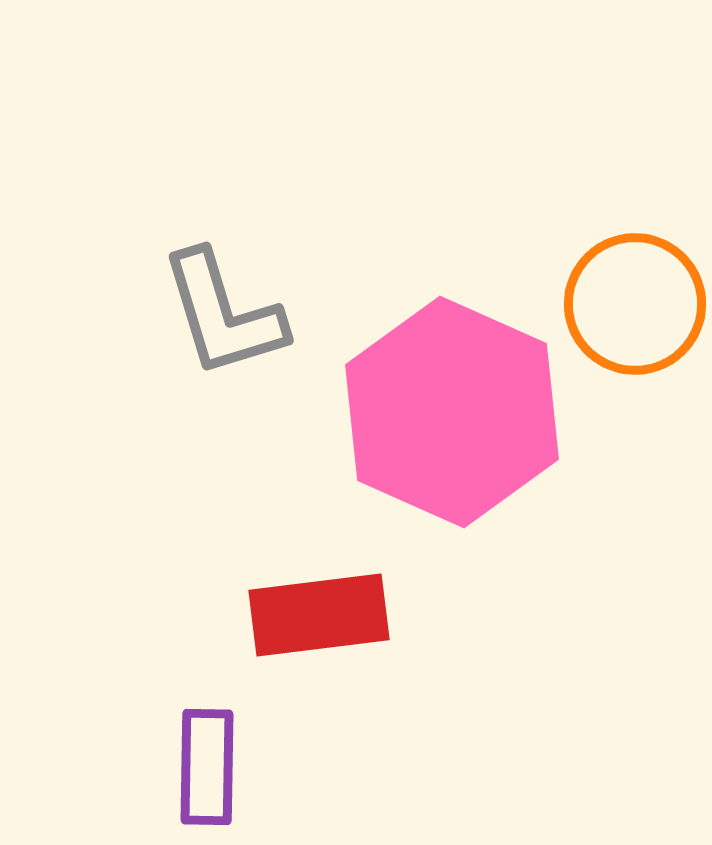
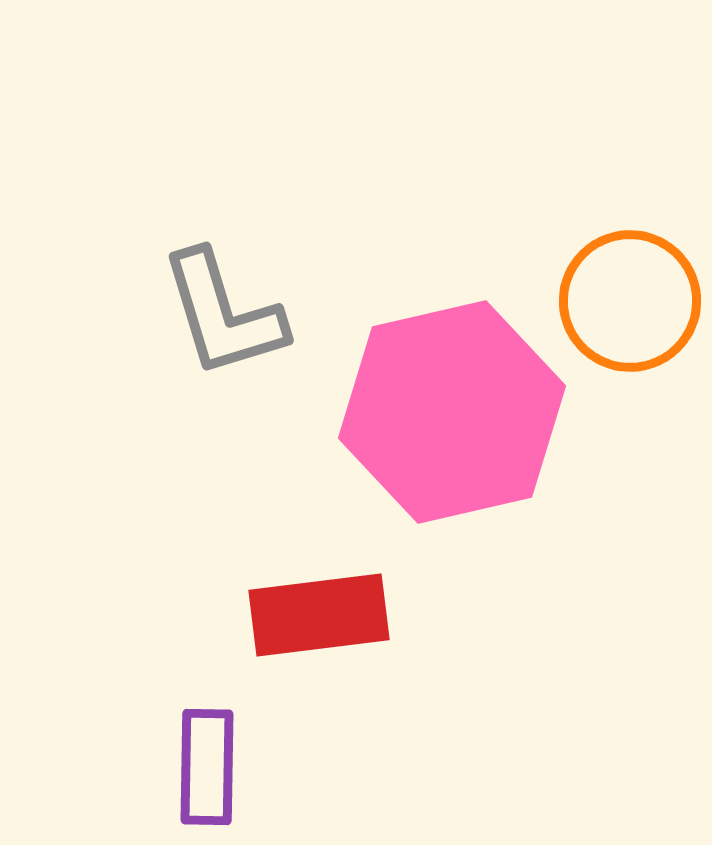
orange circle: moved 5 px left, 3 px up
pink hexagon: rotated 23 degrees clockwise
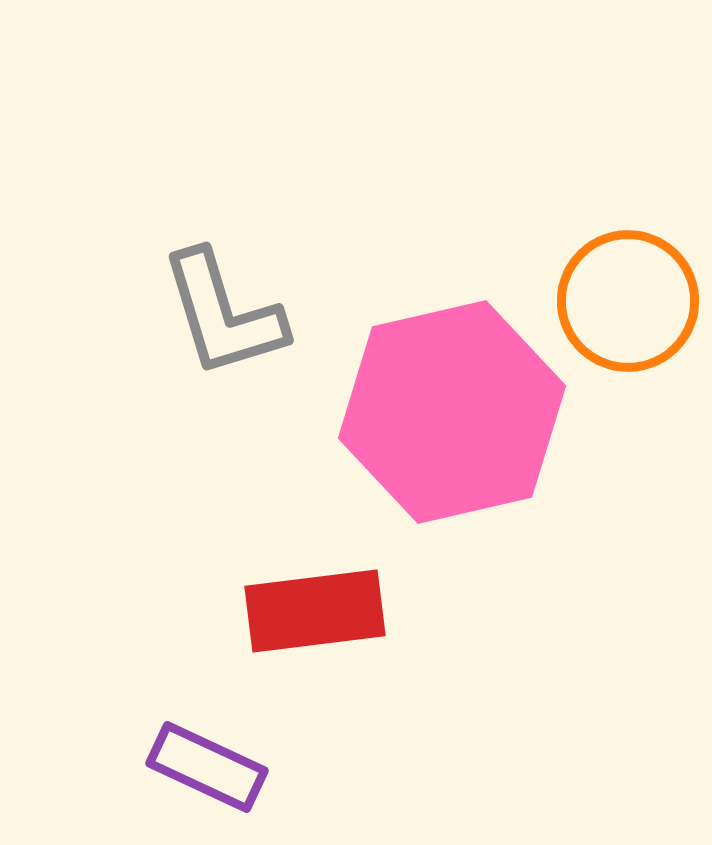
orange circle: moved 2 px left
red rectangle: moved 4 px left, 4 px up
purple rectangle: rotated 66 degrees counterclockwise
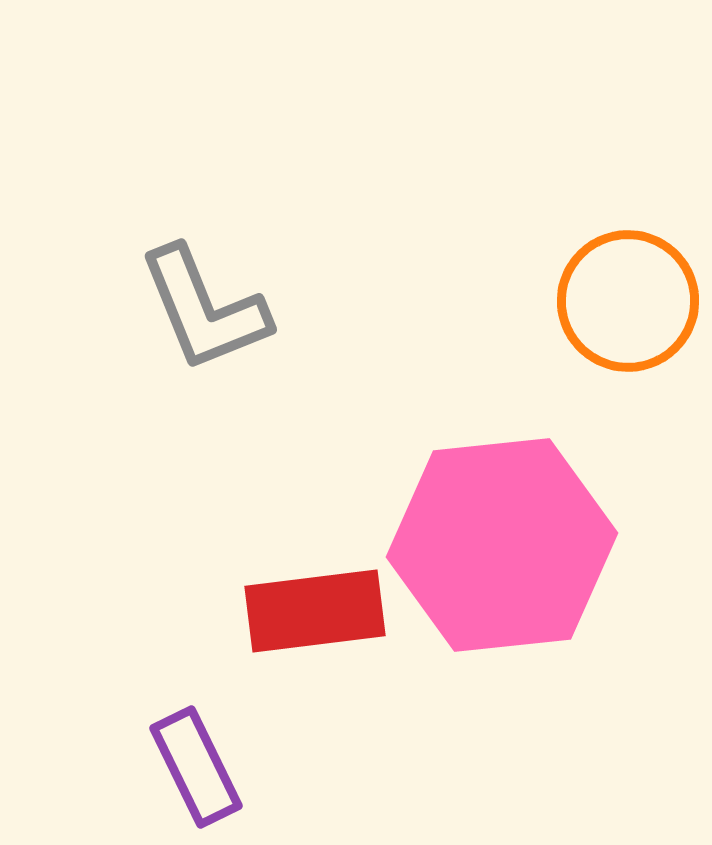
gray L-shape: moved 19 px left, 5 px up; rotated 5 degrees counterclockwise
pink hexagon: moved 50 px right, 133 px down; rotated 7 degrees clockwise
purple rectangle: moved 11 px left; rotated 39 degrees clockwise
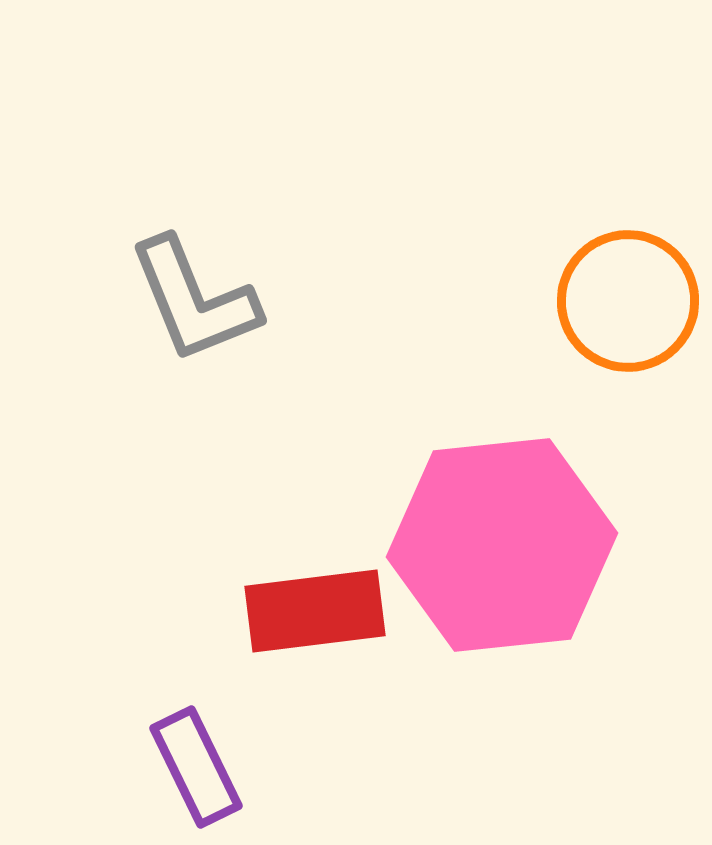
gray L-shape: moved 10 px left, 9 px up
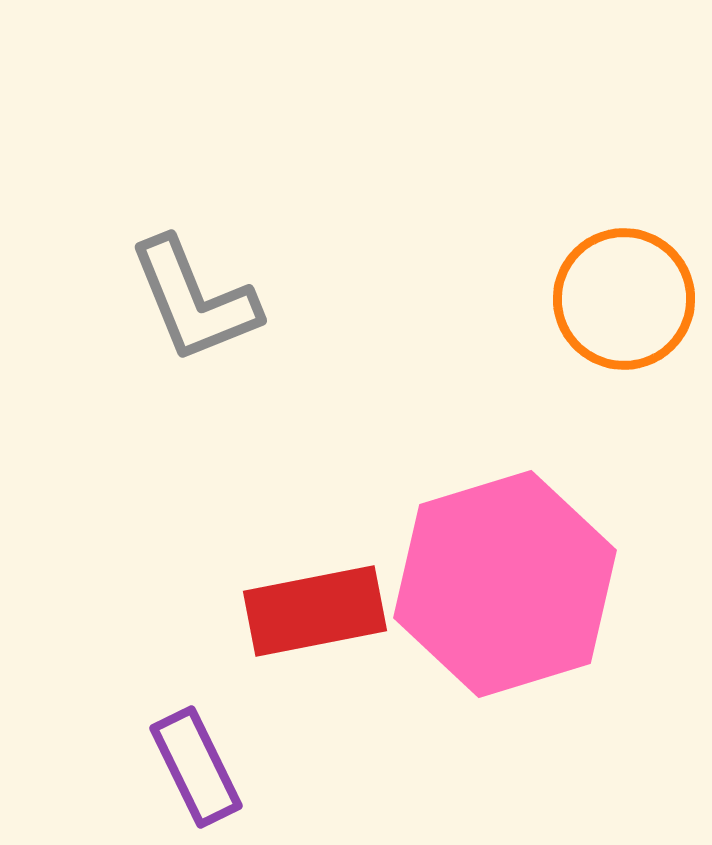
orange circle: moved 4 px left, 2 px up
pink hexagon: moved 3 px right, 39 px down; rotated 11 degrees counterclockwise
red rectangle: rotated 4 degrees counterclockwise
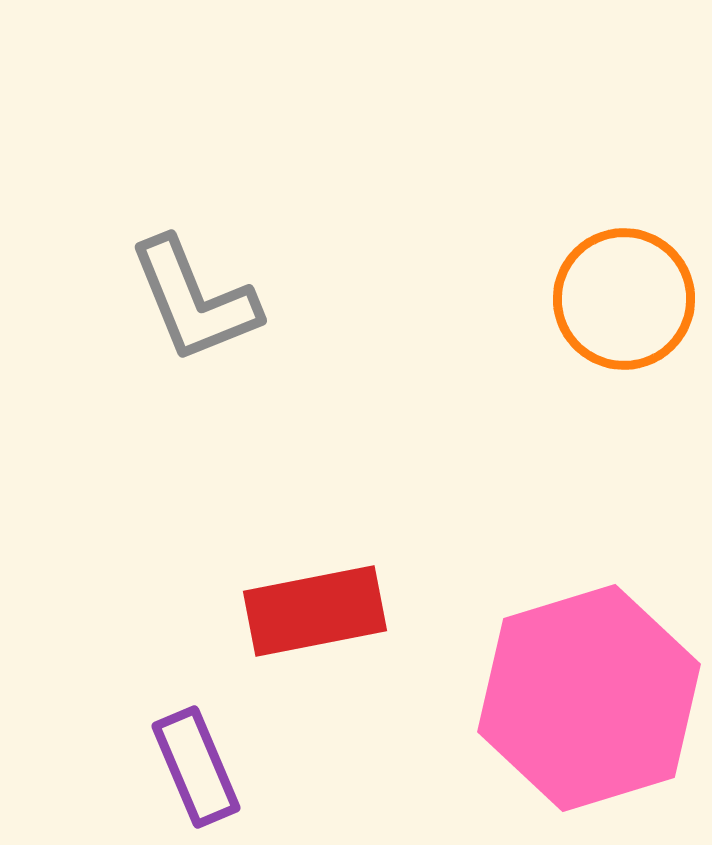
pink hexagon: moved 84 px right, 114 px down
purple rectangle: rotated 3 degrees clockwise
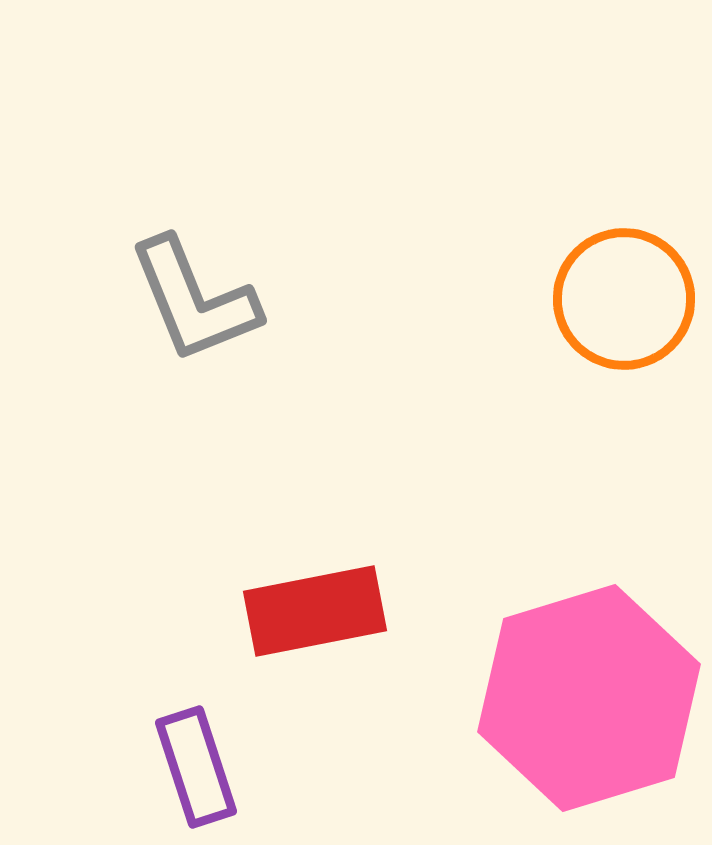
purple rectangle: rotated 5 degrees clockwise
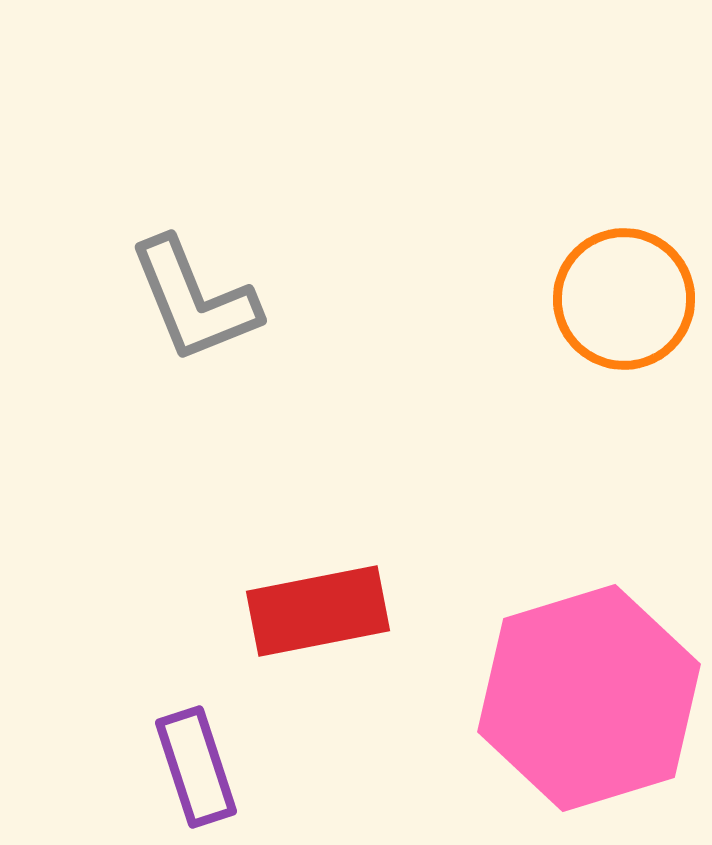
red rectangle: moved 3 px right
